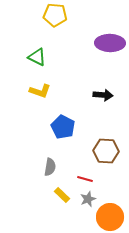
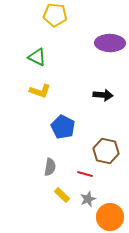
brown hexagon: rotated 10 degrees clockwise
red line: moved 5 px up
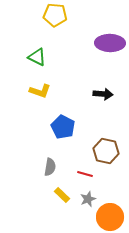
black arrow: moved 1 px up
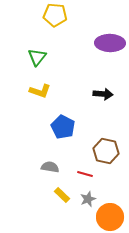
green triangle: rotated 42 degrees clockwise
gray semicircle: rotated 90 degrees counterclockwise
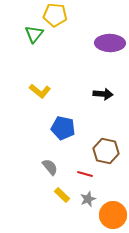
green triangle: moved 3 px left, 23 px up
yellow L-shape: rotated 20 degrees clockwise
blue pentagon: moved 1 px down; rotated 15 degrees counterclockwise
gray semicircle: rotated 42 degrees clockwise
orange circle: moved 3 px right, 2 px up
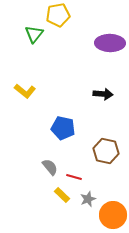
yellow pentagon: moved 3 px right; rotated 15 degrees counterclockwise
yellow L-shape: moved 15 px left
red line: moved 11 px left, 3 px down
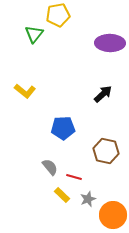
black arrow: rotated 48 degrees counterclockwise
blue pentagon: rotated 15 degrees counterclockwise
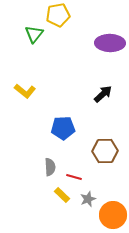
brown hexagon: moved 1 px left; rotated 15 degrees counterclockwise
gray semicircle: rotated 36 degrees clockwise
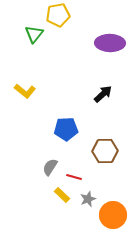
blue pentagon: moved 3 px right, 1 px down
gray semicircle: rotated 144 degrees counterclockwise
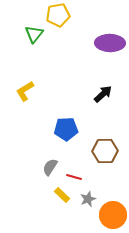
yellow L-shape: rotated 110 degrees clockwise
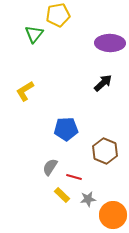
black arrow: moved 11 px up
brown hexagon: rotated 25 degrees clockwise
gray star: rotated 14 degrees clockwise
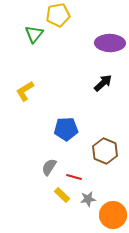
gray semicircle: moved 1 px left
